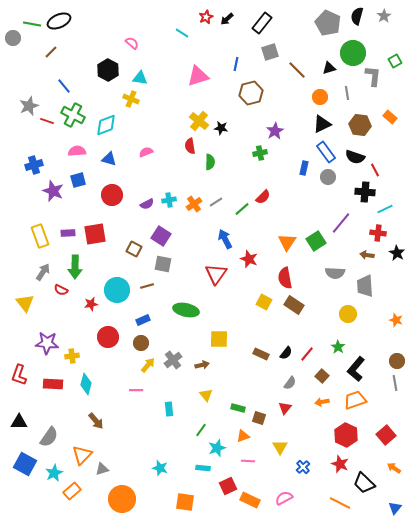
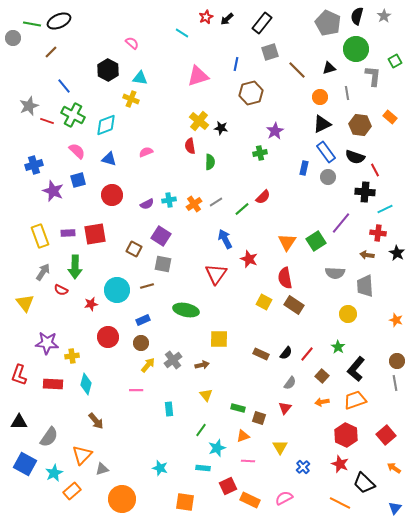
green circle at (353, 53): moved 3 px right, 4 px up
pink semicircle at (77, 151): rotated 48 degrees clockwise
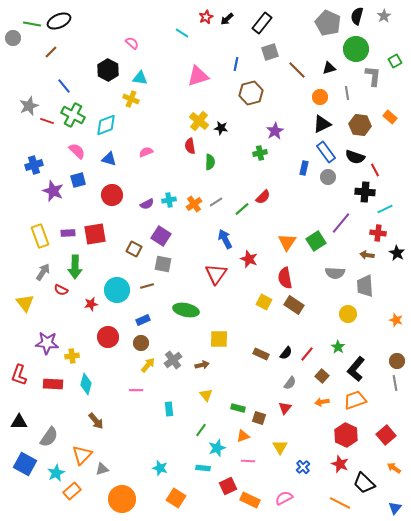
cyan star at (54, 473): moved 2 px right
orange square at (185, 502): moved 9 px left, 4 px up; rotated 24 degrees clockwise
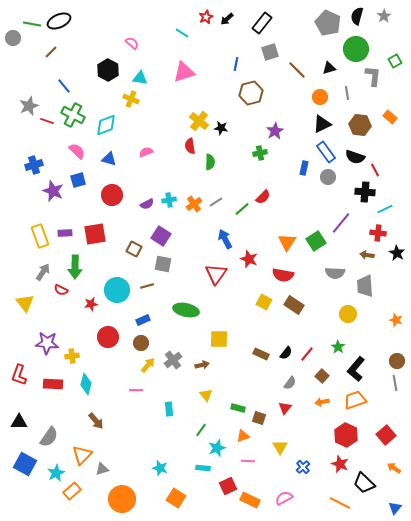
pink triangle at (198, 76): moved 14 px left, 4 px up
purple rectangle at (68, 233): moved 3 px left
red semicircle at (285, 278): moved 2 px left, 3 px up; rotated 70 degrees counterclockwise
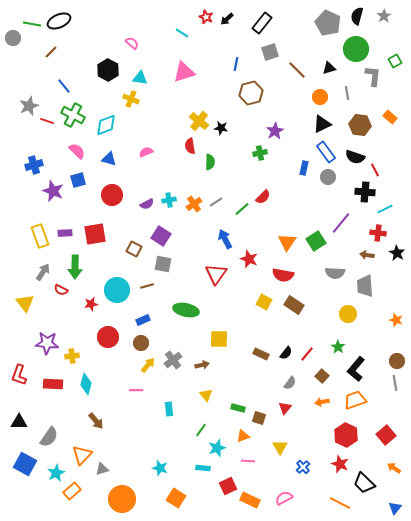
red star at (206, 17): rotated 24 degrees counterclockwise
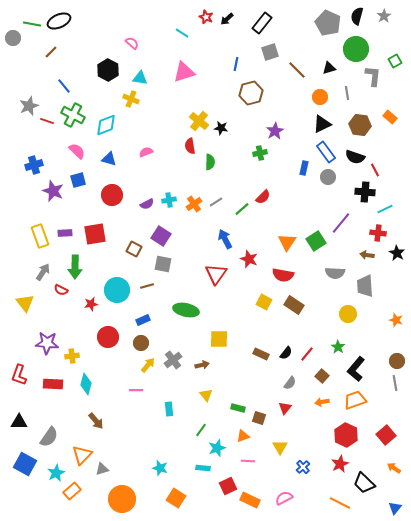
red star at (340, 464): rotated 24 degrees clockwise
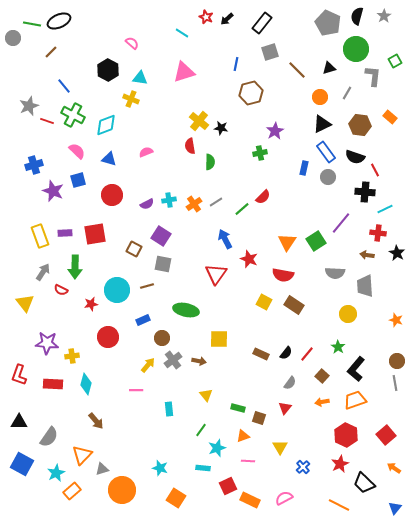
gray line at (347, 93): rotated 40 degrees clockwise
brown circle at (141, 343): moved 21 px right, 5 px up
brown arrow at (202, 365): moved 3 px left, 4 px up; rotated 24 degrees clockwise
blue square at (25, 464): moved 3 px left
orange circle at (122, 499): moved 9 px up
orange line at (340, 503): moved 1 px left, 2 px down
